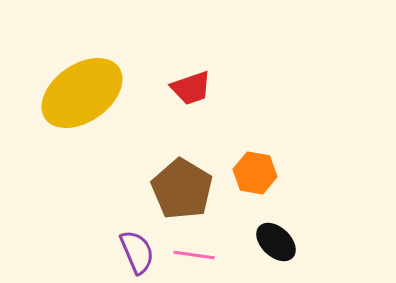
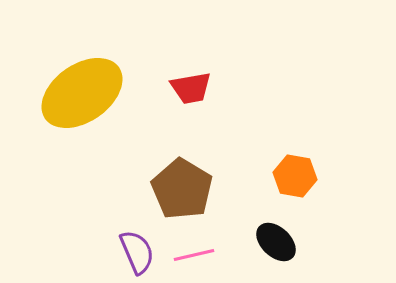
red trapezoid: rotated 9 degrees clockwise
orange hexagon: moved 40 px right, 3 px down
pink line: rotated 21 degrees counterclockwise
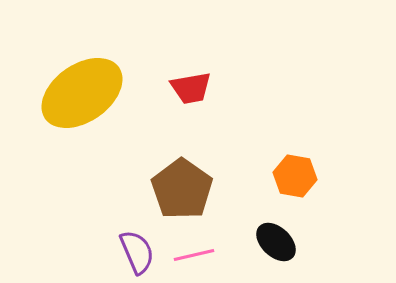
brown pentagon: rotated 4 degrees clockwise
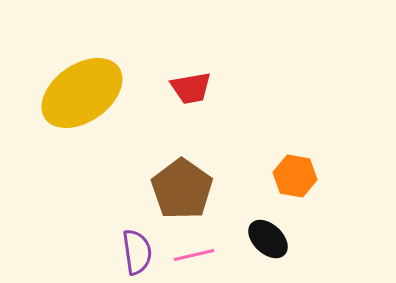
black ellipse: moved 8 px left, 3 px up
purple semicircle: rotated 15 degrees clockwise
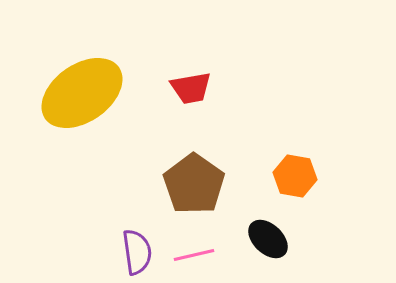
brown pentagon: moved 12 px right, 5 px up
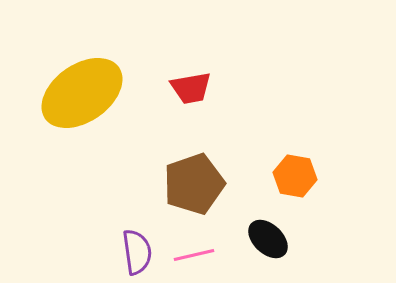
brown pentagon: rotated 18 degrees clockwise
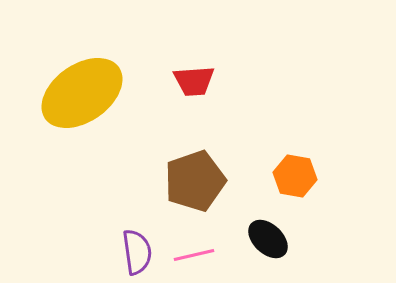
red trapezoid: moved 3 px right, 7 px up; rotated 6 degrees clockwise
brown pentagon: moved 1 px right, 3 px up
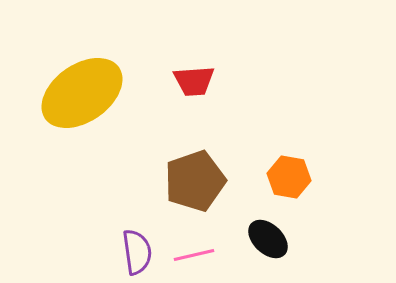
orange hexagon: moved 6 px left, 1 px down
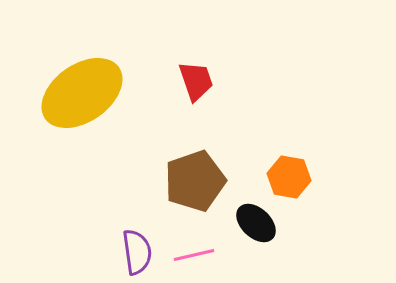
red trapezoid: moved 2 px right; rotated 105 degrees counterclockwise
black ellipse: moved 12 px left, 16 px up
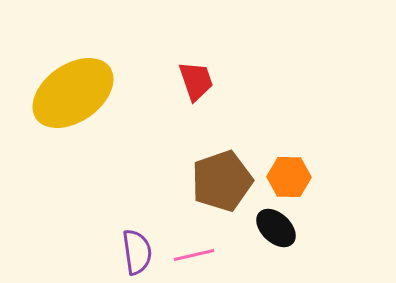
yellow ellipse: moved 9 px left
orange hexagon: rotated 9 degrees counterclockwise
brown pentagon: moved 27 px right
black ellipse: moved 20 px right, 5 px down
